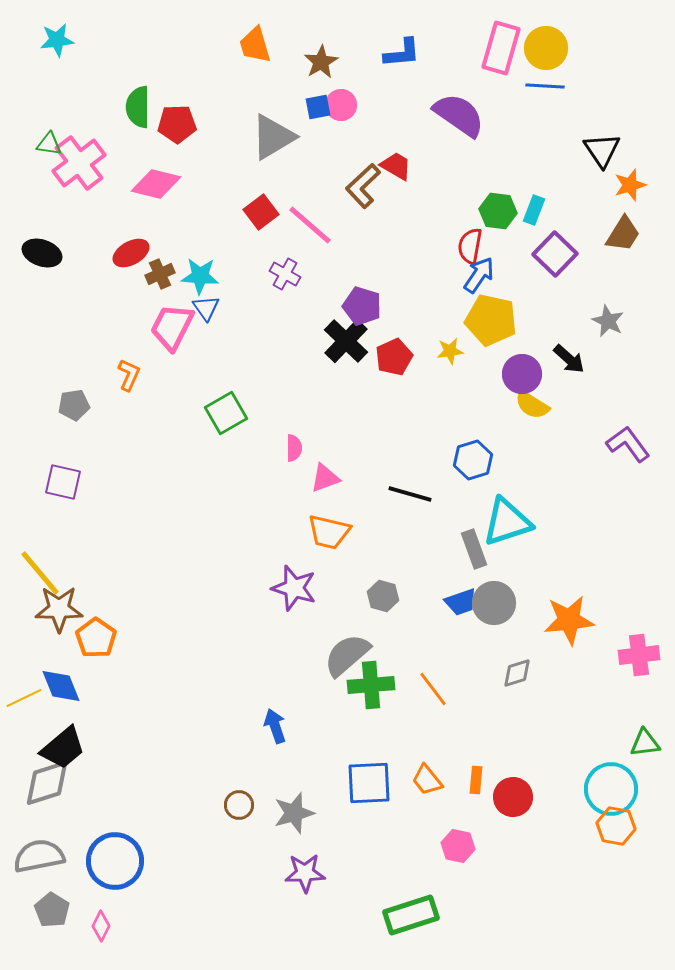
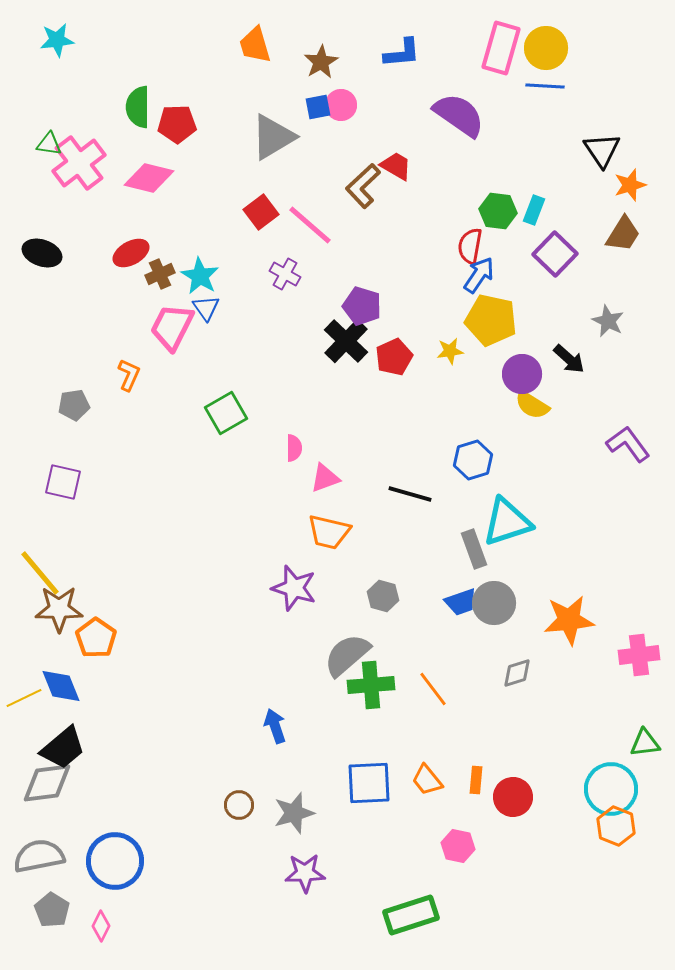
pink diamond at (156, 184): moved 7 px left, 6 px up
cyan star at (200, 276): rotated 27 degrees clockwise
gray diamond at (47, 783): rotated 10 degrees clockwise
orange hexagon at (616, 826): rotated 12 degrees clockwise
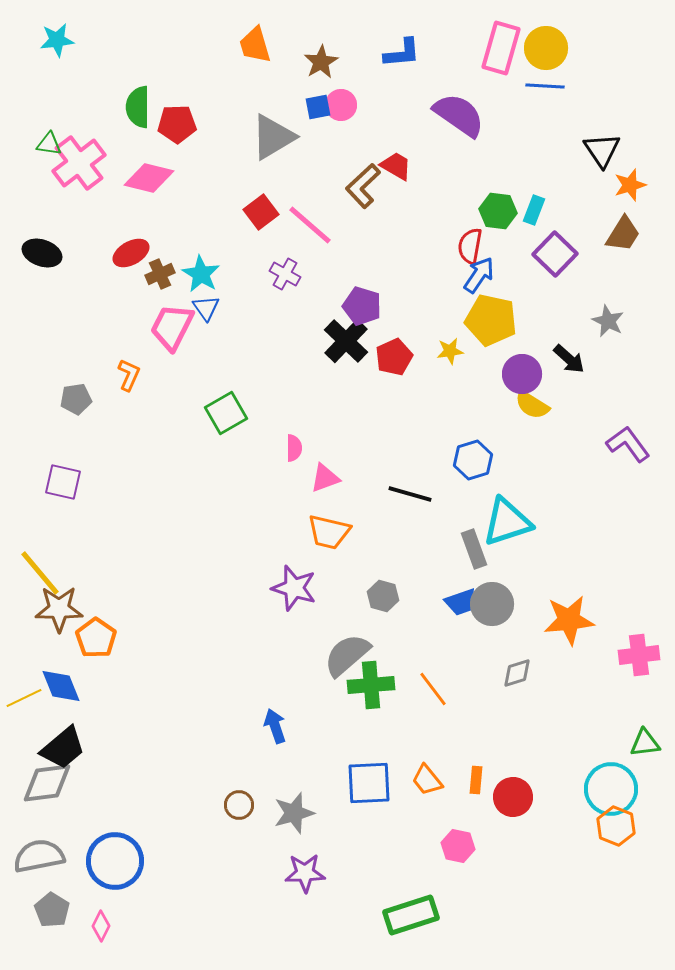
cyan star at (200, 276): moved 1 px right, 2 px up
gray pentagon at (74, 405): moved 2 px right, 6 px up
gray circle at (494, 603): moved 2 px left, 1 px down
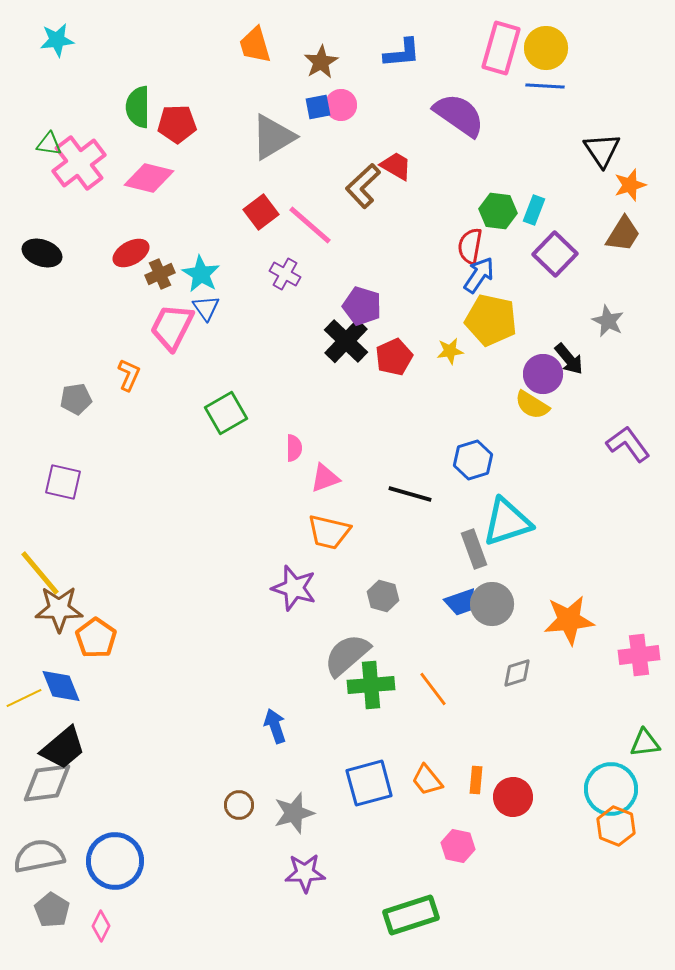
black arrow at (569, 359): rotated 8 degrees clockwise
purple circle at (522, 374): moved 21 px right
blue square at (369, 783): rotated 12 degrees counterclockwise
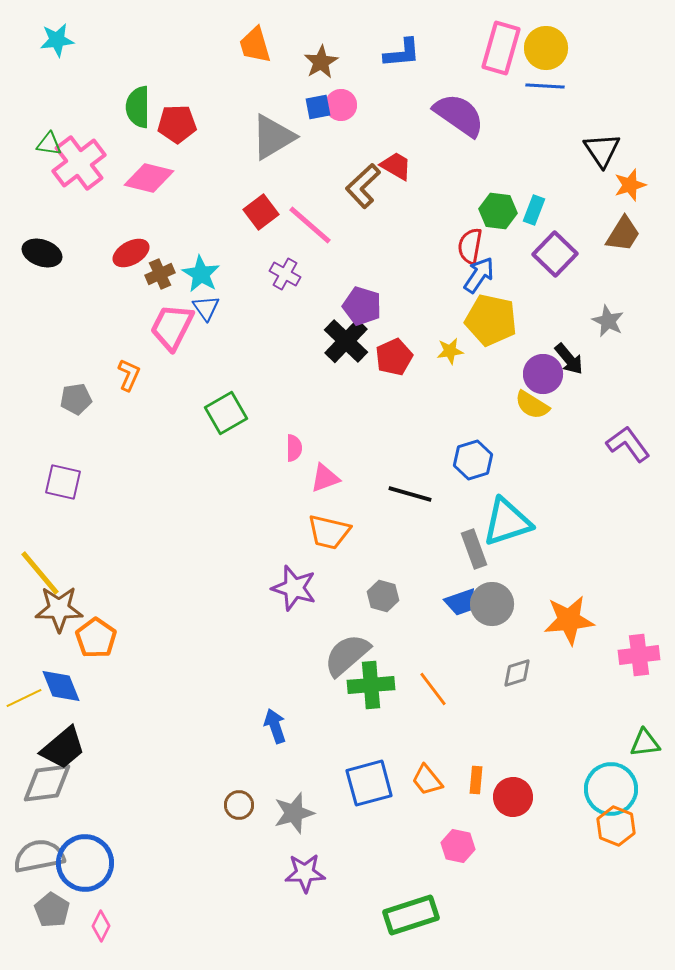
blue circle at (115, 861): moved 30 px left, 2 px down
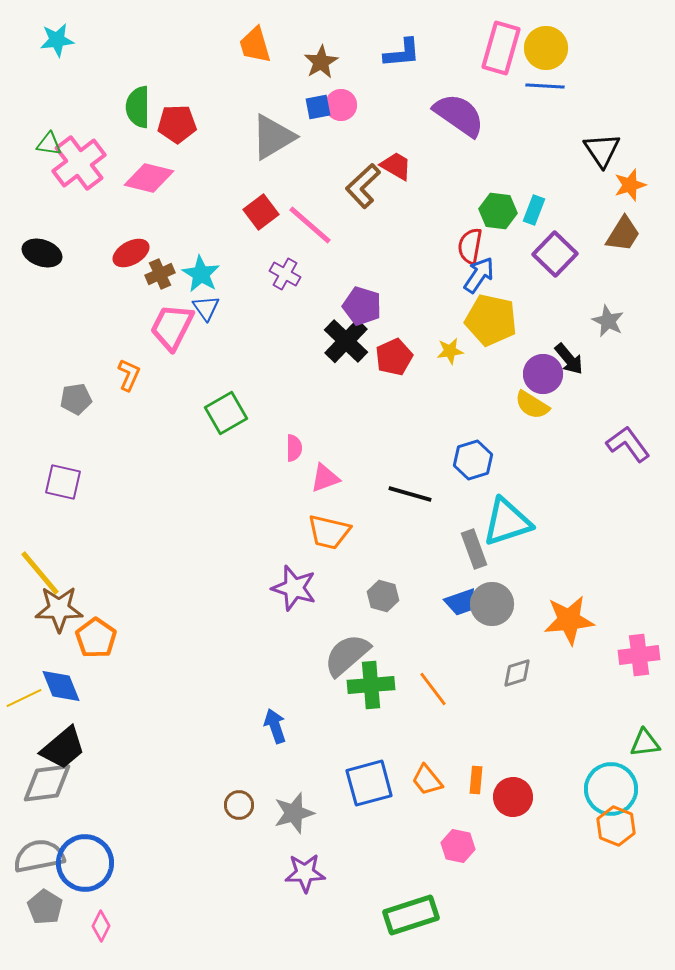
gray pentagon at (52, 910): moved 7 px left, 3 px up
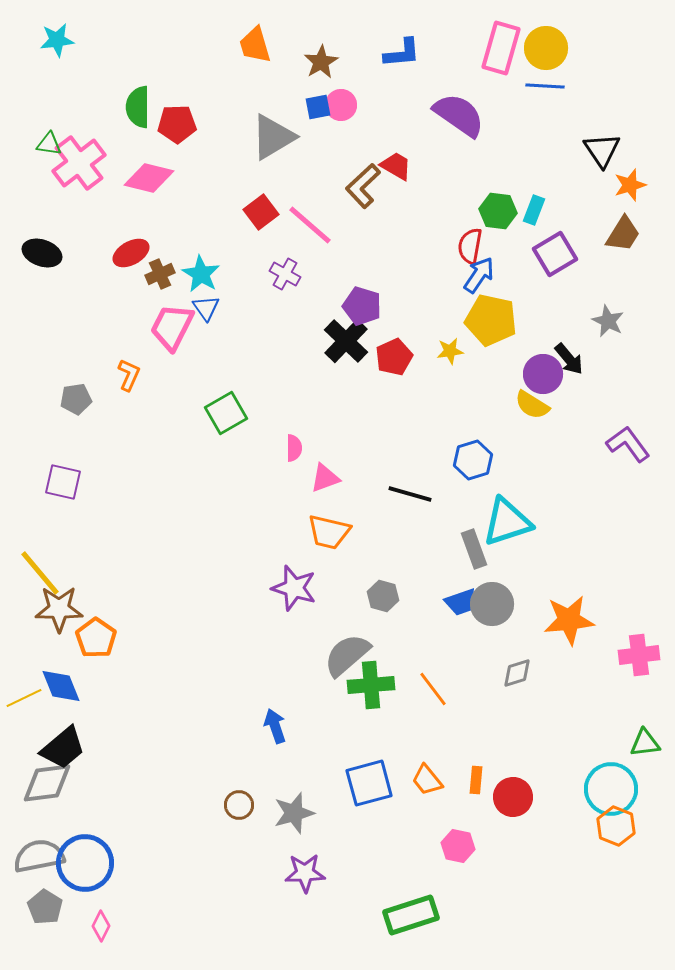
purple square at (555, 254): rotated 15 degrees clockwise
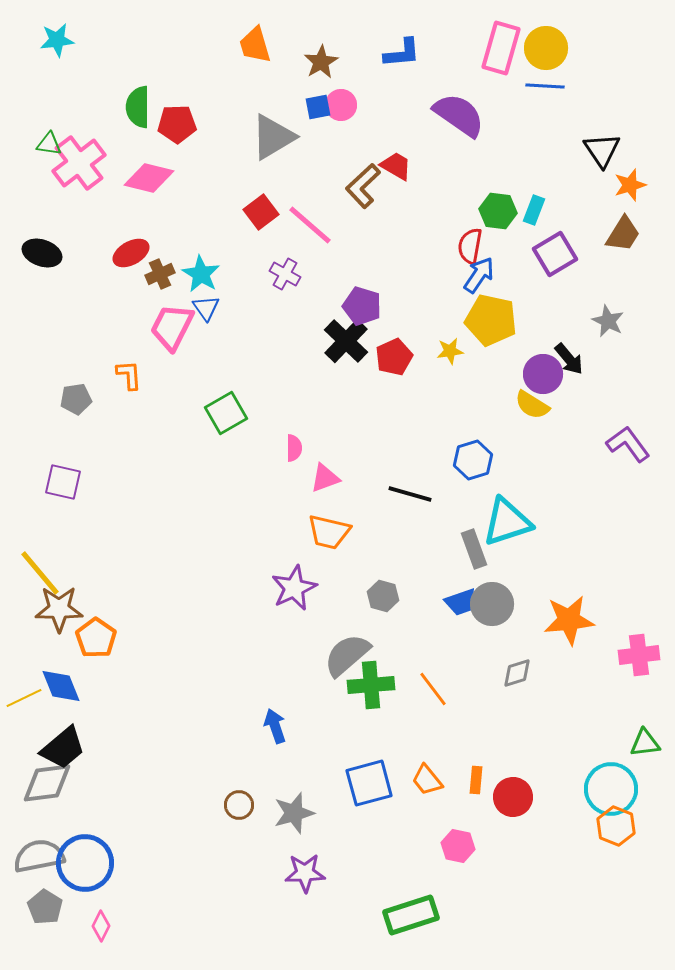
orange L-shape at (129, 375): rotated 28 degrees counterclockwise
purple star at (294, 588): rotated 30 degrees clockwise
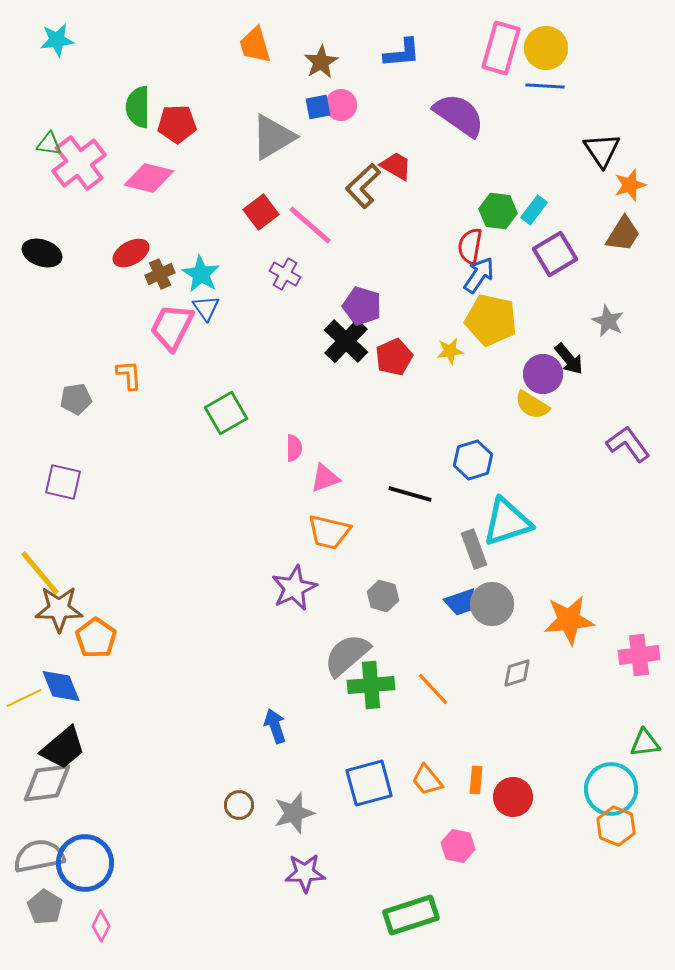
cyan rectangle at (534, 210): rotated 16 degrees clockwise
orange line at (433, 689): rotated 6 degrees counterclockwise
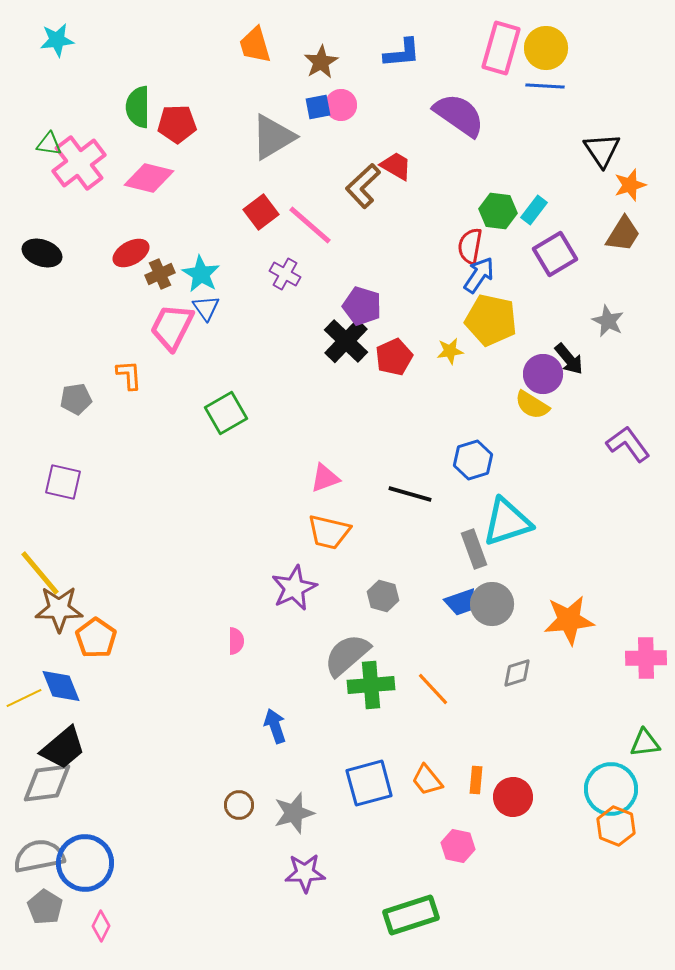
pink semicircle at (294, 448): moved 58 px left, 193 px down
pink cross at (639, 655): moved 7 px right, 3 px down; rotated 6 degrees clockwise
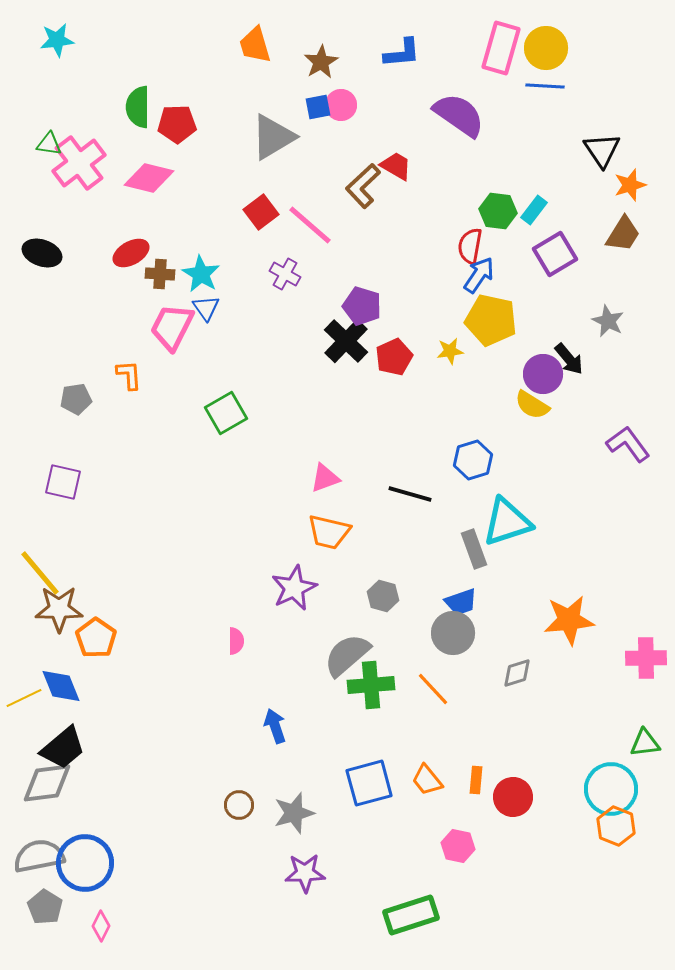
brown cross at (160, 274): rotated 28 degrees clockwise
gray circle at (492, 604): moved 39 px left, 29 px down
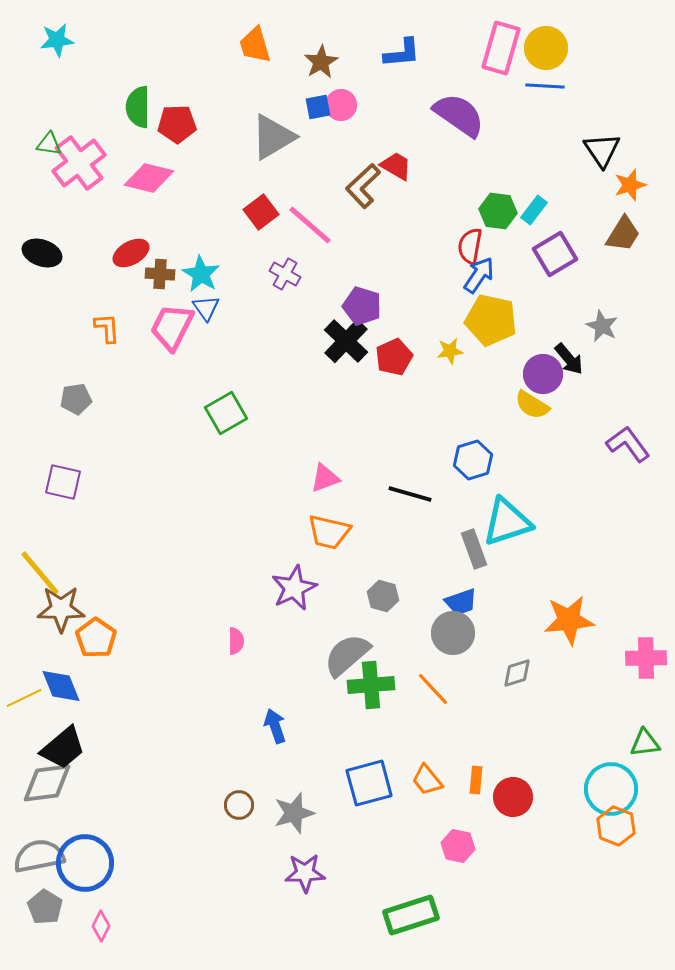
gray star at (608, 321): moved 6 px left, 5 px down
orange L-shape at (129, 375): moved 22 px left, 47 px up
brown star at (59, 609): moved 2 px right
